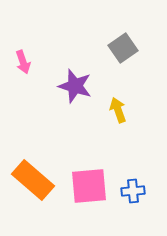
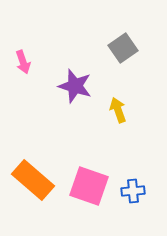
pink square: rotated 24 degrees clockwise
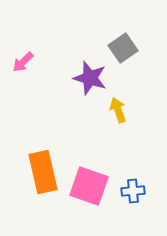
pink arrow: rotated 65 degrees clockwise
purple star: moved 15 px right, 8 px up
orange rectangle: moved 10 px right, 8 px up; rotated 36 degrees clockwise
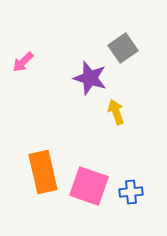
yellow arrow: moved 2 px left, 2 px down
blue cross: moved 2 px left, 1 px down
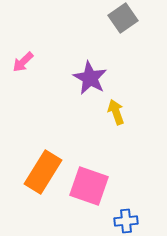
gray square: moved 30 px up
purple star: rotated 12 degrees clockwise
orange rectangle: rotated 45 degrees clockwise
blue cross: moved 5 px left, 29 px down
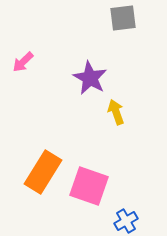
gray square: rotated 28 degrees clockwise
blue cross: rotated 25 degrees counterclockwise
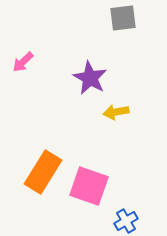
yellow arrow: rotated 80 degrees counterclockwise
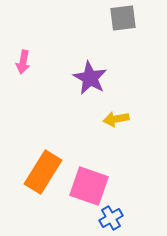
pink arrow: rotated 35 degrees counterclockwise
yellow arrow: moved 7 px down
blue cross: moved 15 px left, 3 px up
